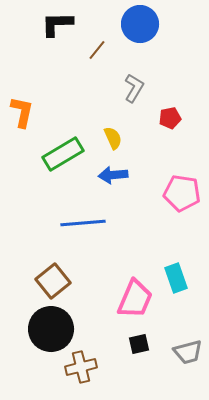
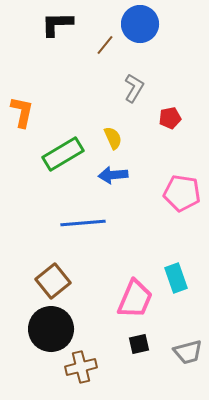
brown line: moved 8 px right, 5 px up
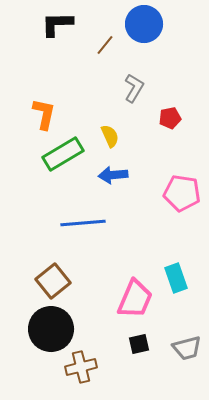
blue circle: moved 4 px right
orange L-shape: moved 22 px right, 2 px down
yellow semicircle: moved 3 px left, 2 px up
gray trapezoid: moved 1 px left, 4 px up
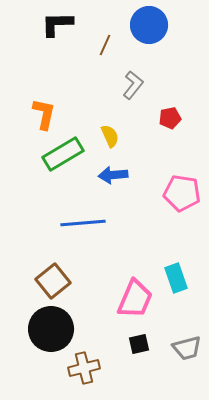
blue circle: moved 5 px right, 1 px down
brown line: rotated 15 degrees counterclockwise
gray L-shape: moved 1 px left, 3 px up; rotated 8 degrees clockwise
brown cross: moved 3 px right, 1 px down
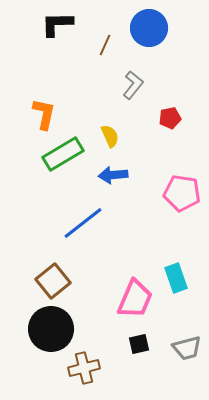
blue circle: moved 3 px down
blue line: rotated 33 degrees counterclockwise
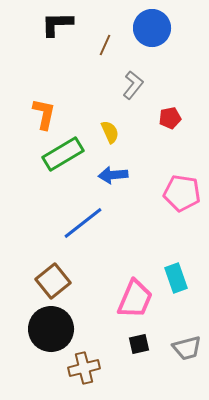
blue circle: moved 3 px right
yellow semicircle: moved 4 px up
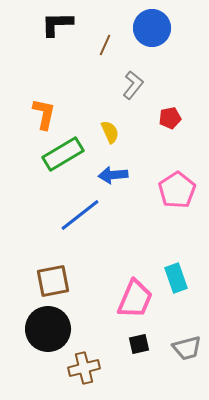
pink pentagon: moved 5 px left, 3 px up; rotated 30 degrees clockwise
blue line: moved 3 px left, 8 px up
brown square: rotated 28 degrees clockwise
black circle: moved 3 px left
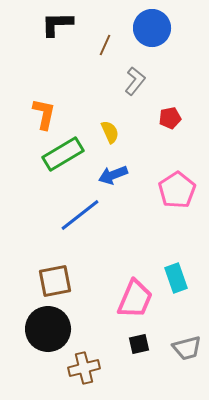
gray L-shape: moved 2 px right, 4 px up
blue arrow: rotated 16 degrees counterclockwise
brown square: moved 2 px right
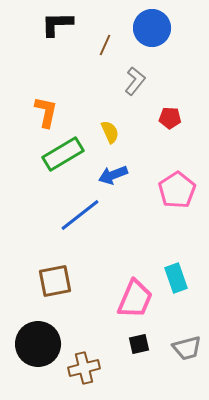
orange L-shape: moved 2 px right, 2 px up
red pentagon: rotated 15 degrees clockwise
black circle: moved 10 px left, 15 px down
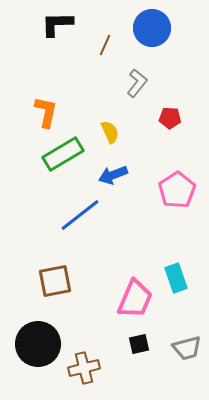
gray L-shape: moved 2 px right, 2 px down
